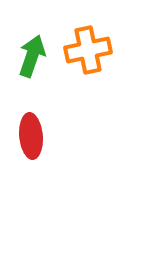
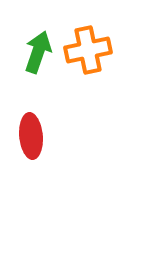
green arrow: moved 6 px right, 4 px up
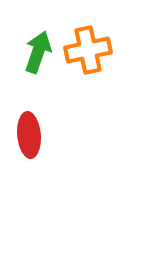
red ellipse: moved 2 px left, 1 px up
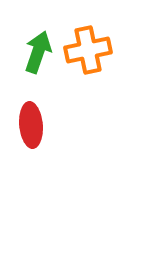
red ellipse: moved 2 px right, 10 px up
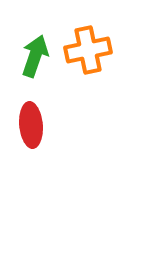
green arrow: moved 3 px left, 4 px down
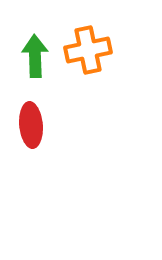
green arrow: rotated 21 degrees counterclockwise
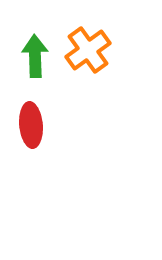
orange cross: rotated 24 degrees counterclockwise
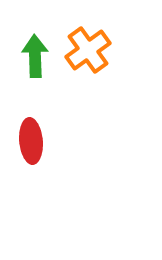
red ellipse: moved 16 px down
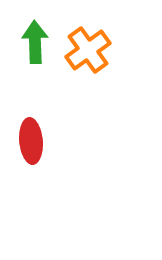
green arrow: moved 14 px up
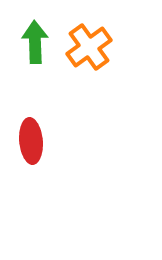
orange cross: moved 1 px right, 3 px up
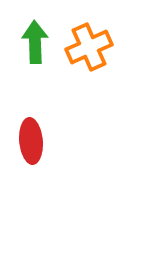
orange cross: rotated 12 degrees clockwise
